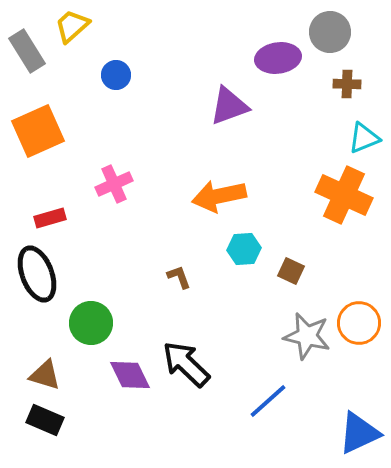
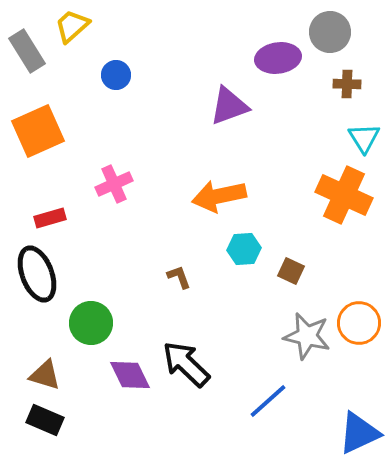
cyan triangle: rotated 40 degrees counterclockwise
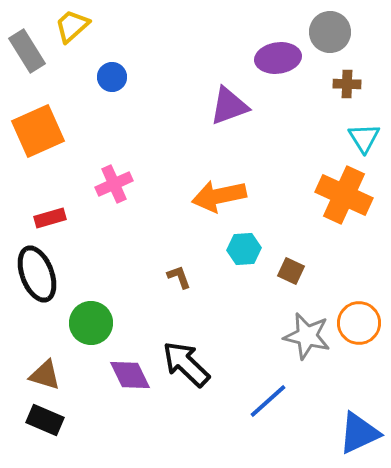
blue circle: moved 4 px left, 2 px down
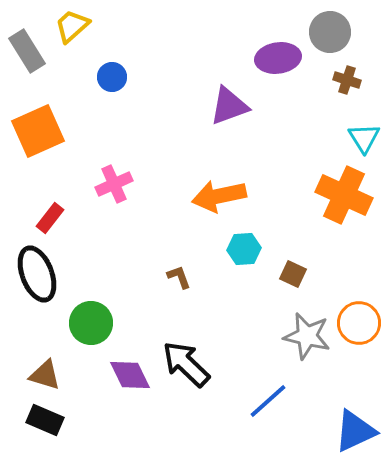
brown cross: moved 4 px up; rotated 16 degrees clockwise
red rectangle: rotated 36 degrees counterclockwise
brown square: moved 2 px right, 3 px down
blue triangle: moved 4 px left, 2 px up
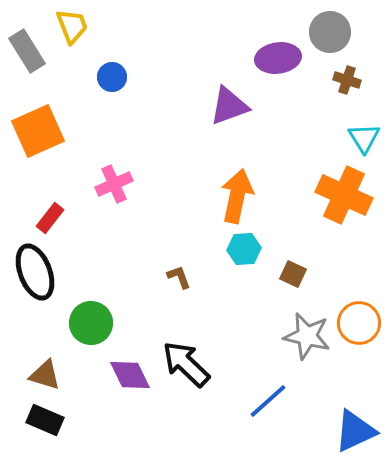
yellow trapezoid: rotated 111 degrees clockwise
orange arrow: moved 18 px right; rotated 114 degrees clockwise
black ellipse: moved 2 px left, 2 px up
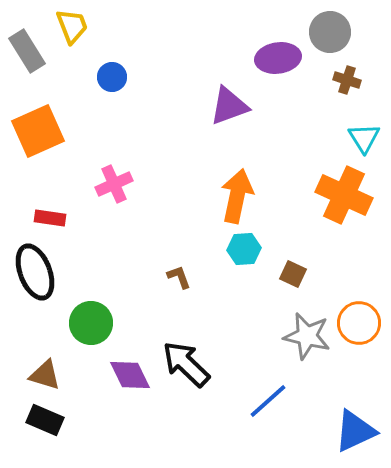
red rectangle: rotated 60 degrees clockwise
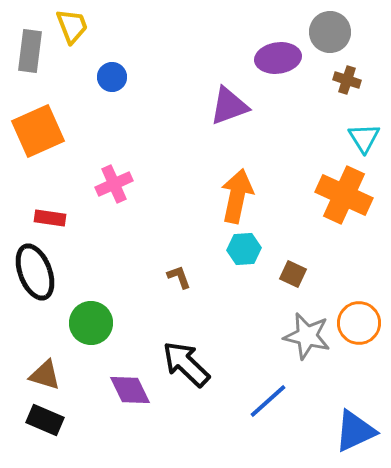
gray rectangle: moved 3 px right; rotated 39 degrees clockwise
purple diamond: moved 15 px down
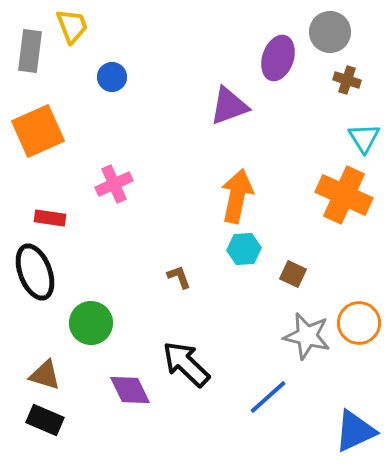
purple ellipse: rotated 63 degrees counterclockwise
blue line: moved 4 px up
